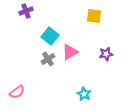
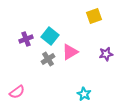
purple cross: moved 28 px down
yellow square: rotated 28 degrees counterclockwise
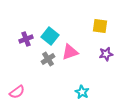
yellow square: moved 6 px right, 10 px down; rotated 28 degrees clockwise
pink triangle: rotated 12 degrees clockwise
cyan star: moved 2 px left, 2 px up
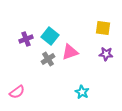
yellow square: moved 3 px right, 2 px down
purple star: rotated 16 degrees clockwise
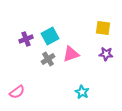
cyan square: rotated 24 degrees clockwise
pink triangle: moved 1 px right, 2 px down
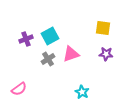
pink semicircle: moved 2 px right, 3 px up
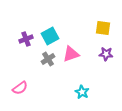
pink semicircle: moved 1 px right, 1 px up
